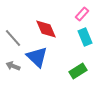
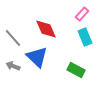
green rectangle: moved 2 px left, 1 px up; rotated 60 degrees clockwise
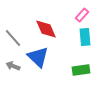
pink rectangle: moved 1 px down
cyan rectangle: rotated 18 degrees clockwise
blue triangle: moved 1 px right
green rectangle: moved 5 px right; rotated 36 degrees counterclockwise
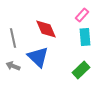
gray line: rotated 30 degrees clockwise
green rectangle: rotated 36 degrees counterclockwise
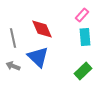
red diamond: moved 4 px left
green rectangle: moved 2 px right, 1 px down
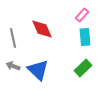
blue triangle: moved 13 px down
green rectangle: moved 3 px up
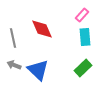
gray arrow: moved 1 px right, 1 px up
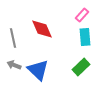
green rectangle: moved 2 px left, 1 px up
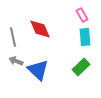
pink rectangle: rotated 72 degrees counterclockwise
red diamond: moved 2 px left
gray line: moved 1 px up
gray arrow: moved 2 px right, 4 px up
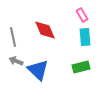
red diamond: moved 5 px right, 1 px down
green rectangle: rotated 30 degrees clockwise
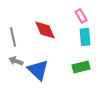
pink rectangle: moved 1 px left, 1 px down
